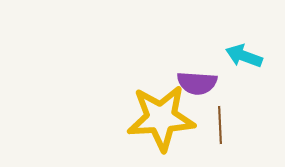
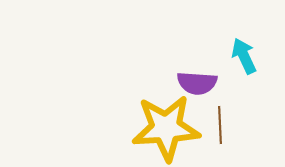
cyan arrow: rotated 45 degrees clockwise
yellow star: moved 5 px right, 10 px down
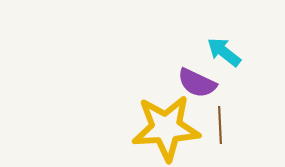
cyan arrow: moved 20 px left, 4 px up; rotated 27 degrees counterclockwise
purple semicircle: rotated 21 degrees clockwise
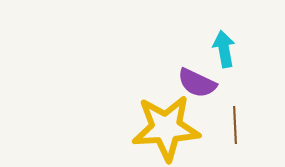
cyan arrow: moved 3 px up; rotated 42 degrees clockwise
brown line: moved 15 px right
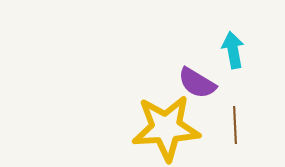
cyan arrow: moved 9 px right, 1 px down
purple semicircle: rotated 6 degrees clockwise
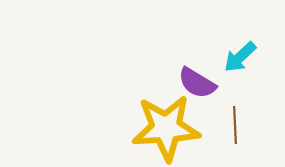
cyan arrow: moved 7 px right, 7 px down; rotated 123 degrees counterclockwise
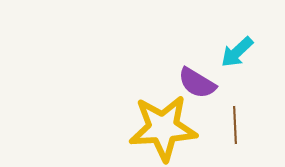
cyan arrow: moved 3 px left, 5 px up
yellow star: moved 3 px left
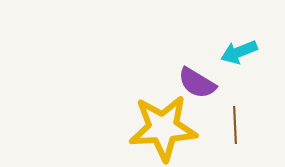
cyan arrow: moved 2 px right; rotated 21 degrees clockwise
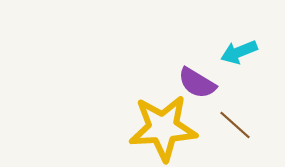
brown line: rotated 45 degrees counterclockwise
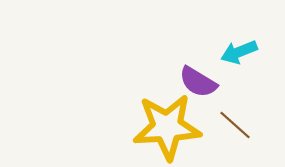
purple semicircle: moved 1 px right, 1 px up
yellow star: moved 4 px right, 1 px up
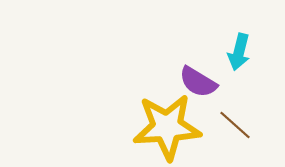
cyan arrow: rotated 54 degrees counterclockwise
